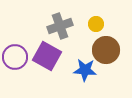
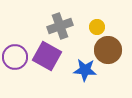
yellow circle: moved 1 px right, 3 px down
brown circle: moved 2 px right
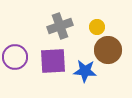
purple square: moved 6 px right, 5 px down; rotated 32 degrees counterclockwise
blue star: moved 1 px down
